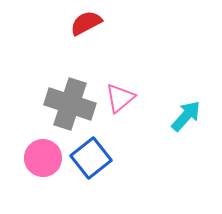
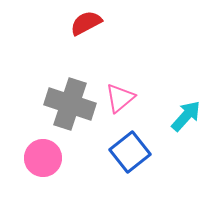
blue square: moved 39 px right, 6 px up
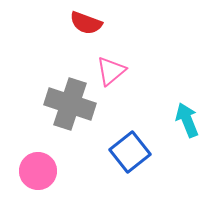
red semicircle: rotated 132 degrees counterclockwise
pink triangle: moved 9 px left, 27 px up
cyan arrow: moved 1 px right, 4 px down; rotated 64 degrees counterclockwise
pink circle: moved 5 px left, 13 px down
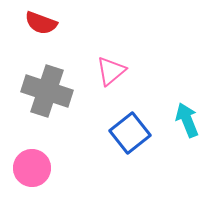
red semicircle: moved 45 px left
gray cross: moved 23 px left, 13 px up
blue square: moved 19 px up
pink circle: moved 6 px left, 3 px up
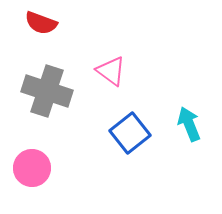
pink triangle: rotated 44 degrees counterclockwise
cyan arrow: moved 2 px right, 4 px down
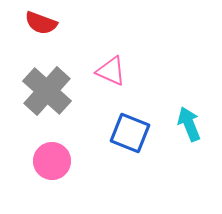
pink triangle: rotated 12 degrees counterclockwise
gray cross: rotated 24 degrees clockwise
blue square: rotated 30 degrees counterclockwise
pink circle: moved 20 px right, 7 px up
